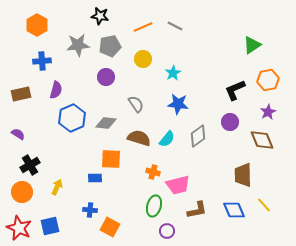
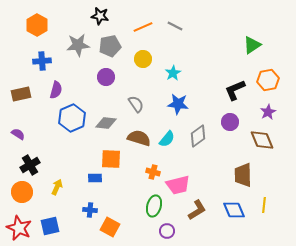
yellow line at (264, 205): rotated 49 degrees clockwise
brown L-shape at (197, 210): rotated 20 degrees counterclockwise
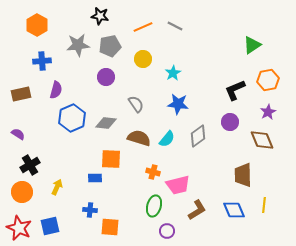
orange square at (110, 227): rotated 24 degrees counterclockwise
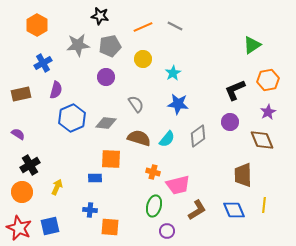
blue cross at (42, 61): moved 1 px right, 2 px down; rotated 24 degrees counterclockwise
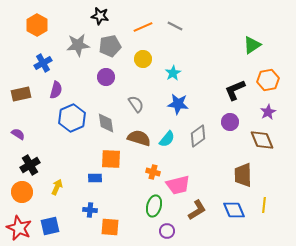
gray diamond at (106, 123): rotated 75 degrees clockwise
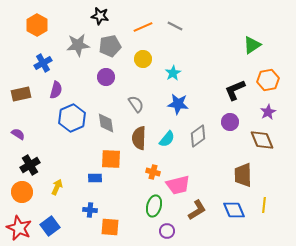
brown semicircle at (139, 138): rotated 105 degrees counterclockwise
blue square at (50, 226): rotated 24 degrees counterclockwise
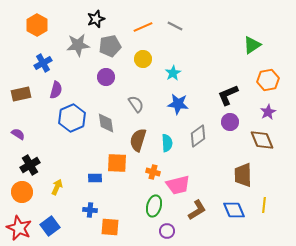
black star at (100, 16): moved 4 px left, 3 px down; rotated 30 degrees counterclockwise
black L-shape at (235, 90): moved 7 px left, 5 px down
brown semicircle at (139, 138): moved 1 px left, 2 px down; rotated 15 degrees clockwise
cyan semicircle at (167, 139): moved 4 px down; rotated 42 degrees counterclockwise
orange square at (111, 159): moved 6 px right, 4 px down
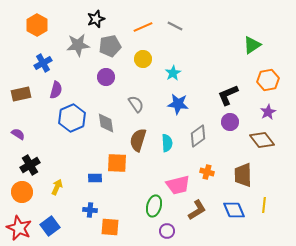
brown diamond at (262, 140): rotated 15 degrees counterclockwise
orange cross at (153, 172): moved 54 px right
